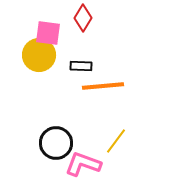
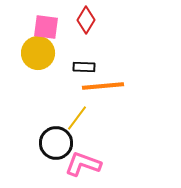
red diamond: moved 3 px right, 2 px down
pink square: moved 2 px left, 6 px up
yellow circle: moved 1 px left, 2 px up
black rectangle: moved 3 px right, 1 px down
yellow line: moved 39 px left, 23 px up
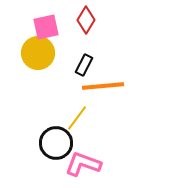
pink square: rotated 20 degrees counterclockwise
black rectangle: moved 2 px up; rotated 65 degrees counterclockwise
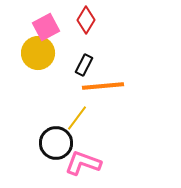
pink square: rotated 16 degrees counterclockwise
pink L-shape: moved 1 px up
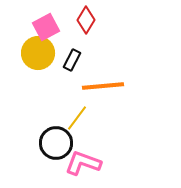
black rectangle: moved 12 px left, 5 px up
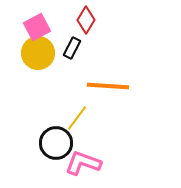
pink square: moved 9 px left
black rectangle: moved 12 px up
orange line: moved 5 px right; rotated 9 degrees clockwise
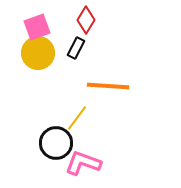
pink square: rotated 8 degrees clockwise
black rectangle: moved 4 px right
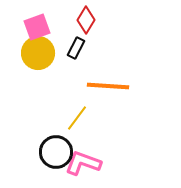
black circle: moved 9 px down
